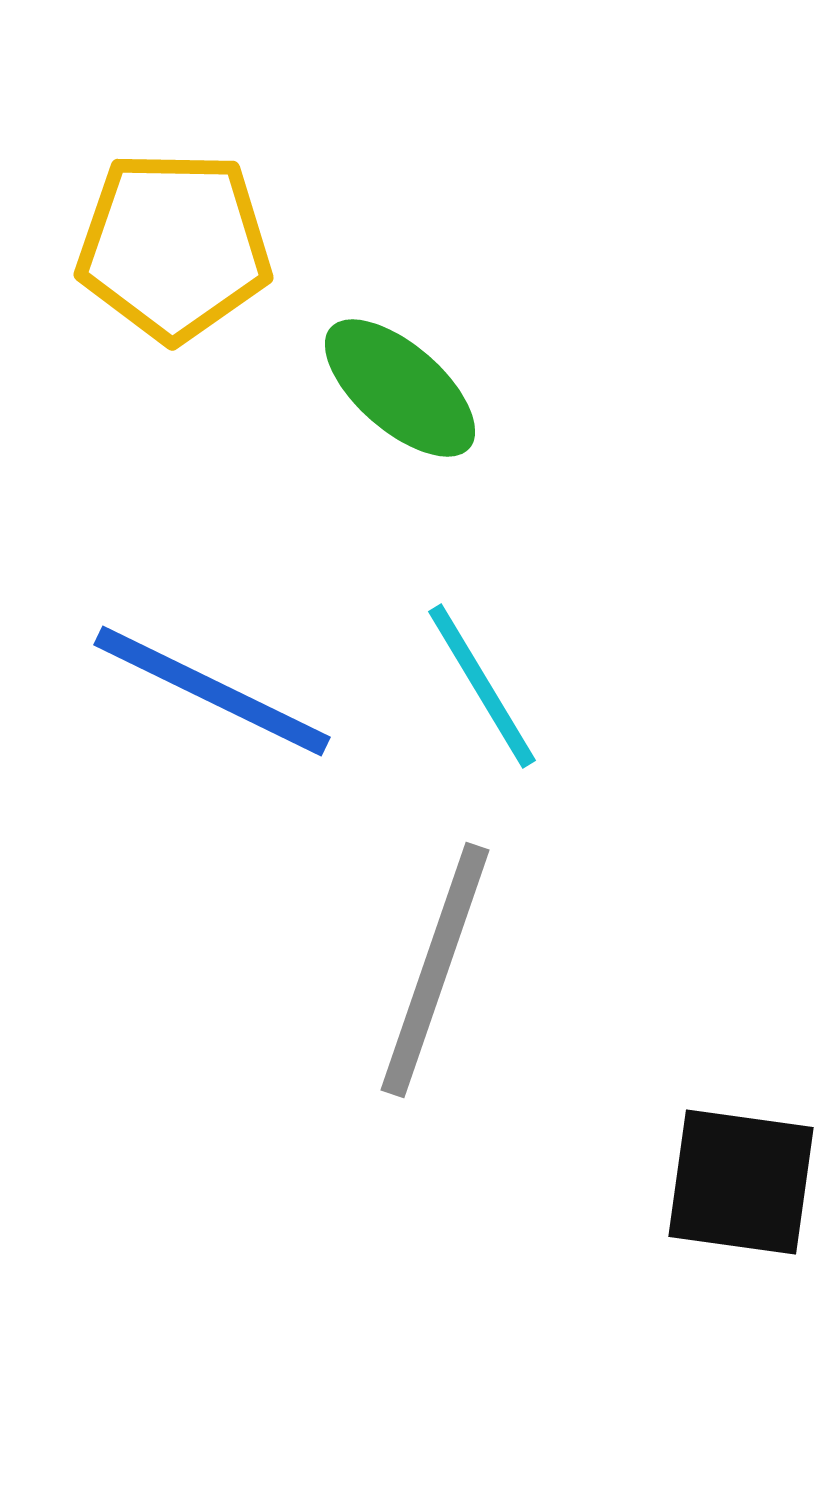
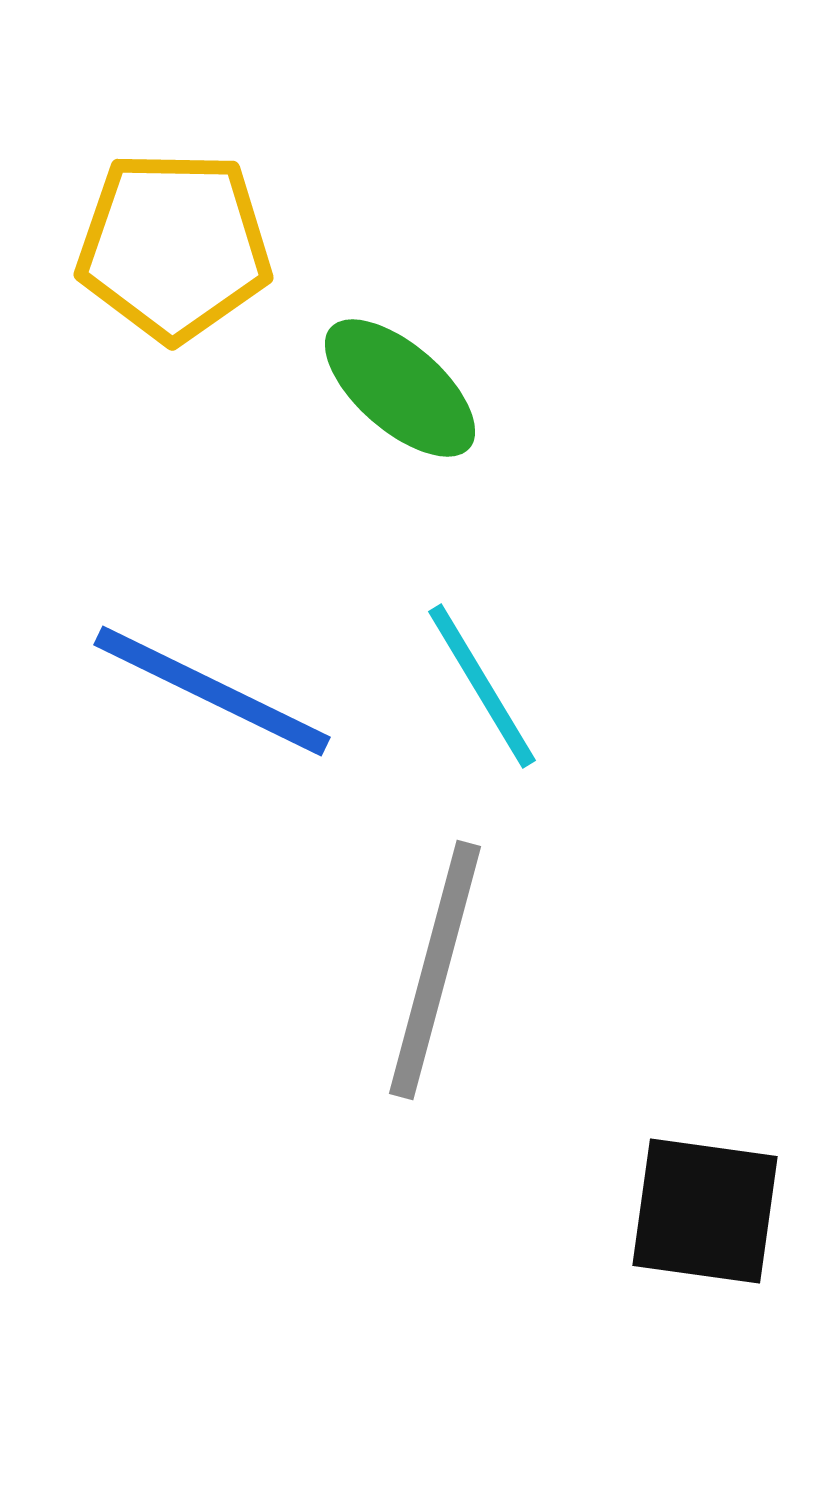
gray line: rotated 4 degrees counterclockwise
black square: moved 36 px left, 29 px down
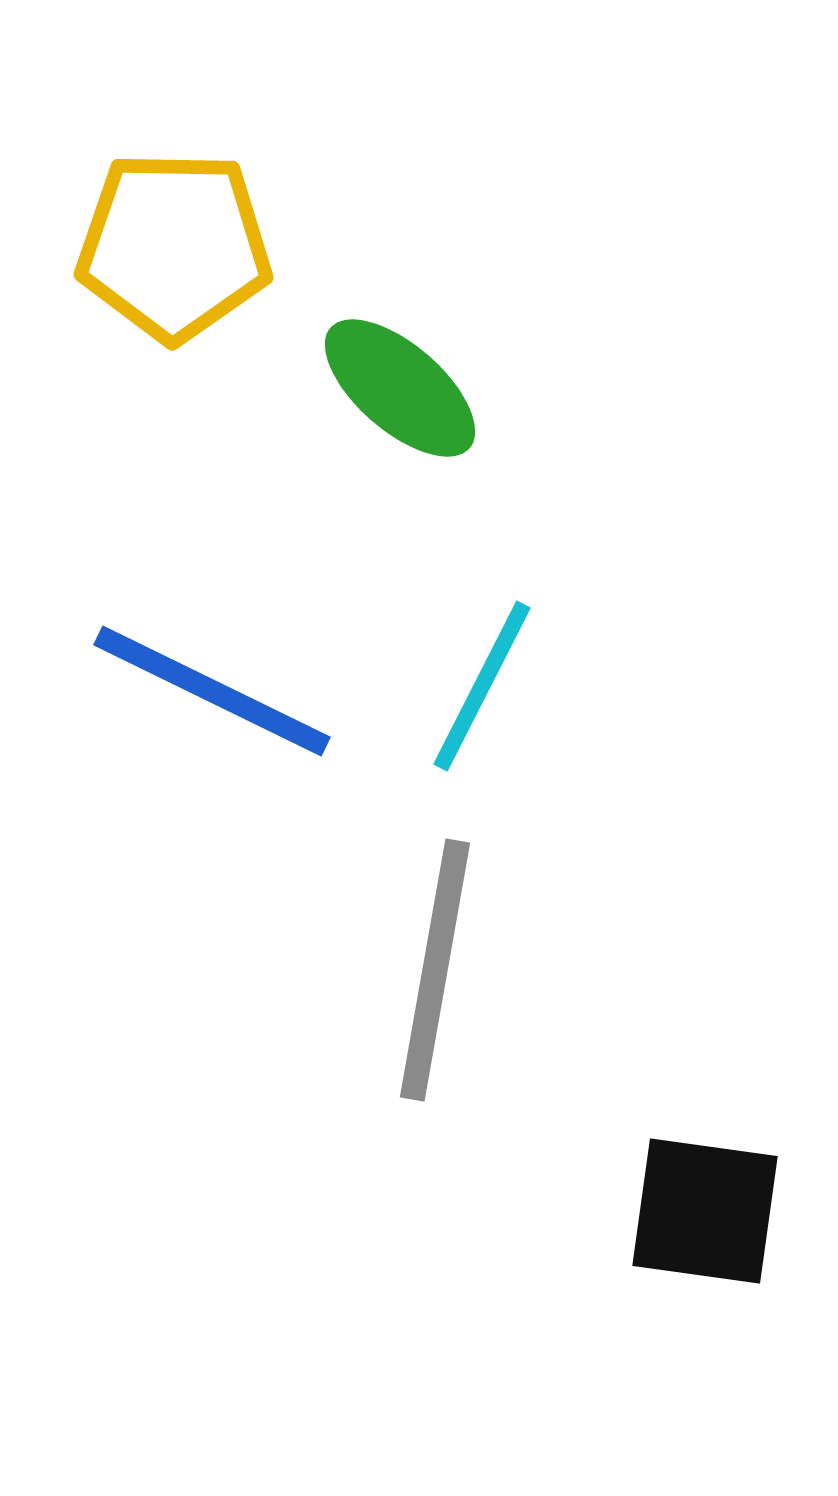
cyan line: rotated 58 degrees clockwise
gray line: rotated 5 degrees counterclockwise
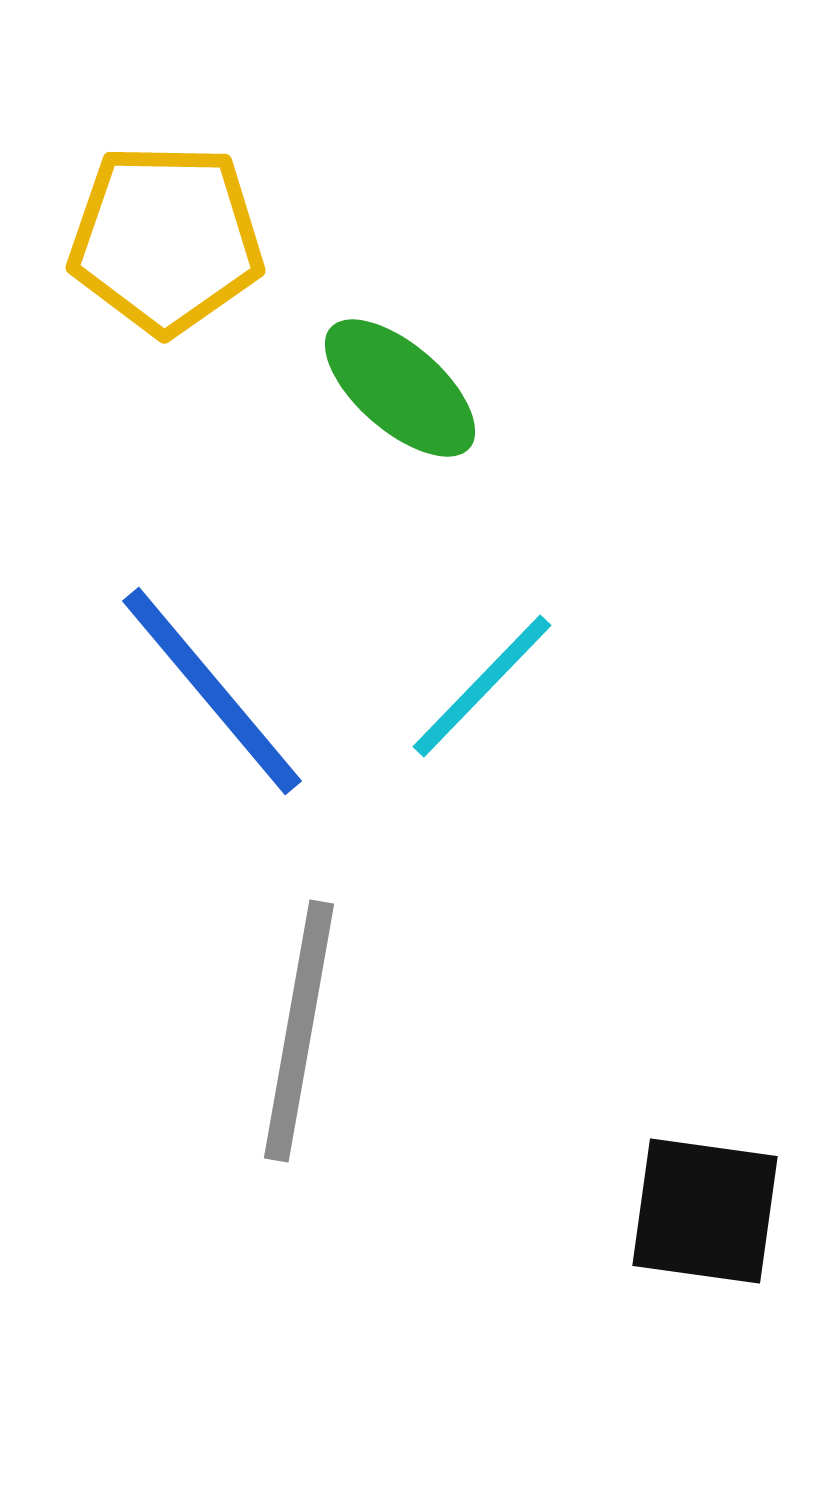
yellow pentagon: moved 8 px left, 7 px up
cyan line: rotated 17 degrees clockwise
blue line: rotated 24 degrees clockwise
gray line: moved 136 px left, 61 px down
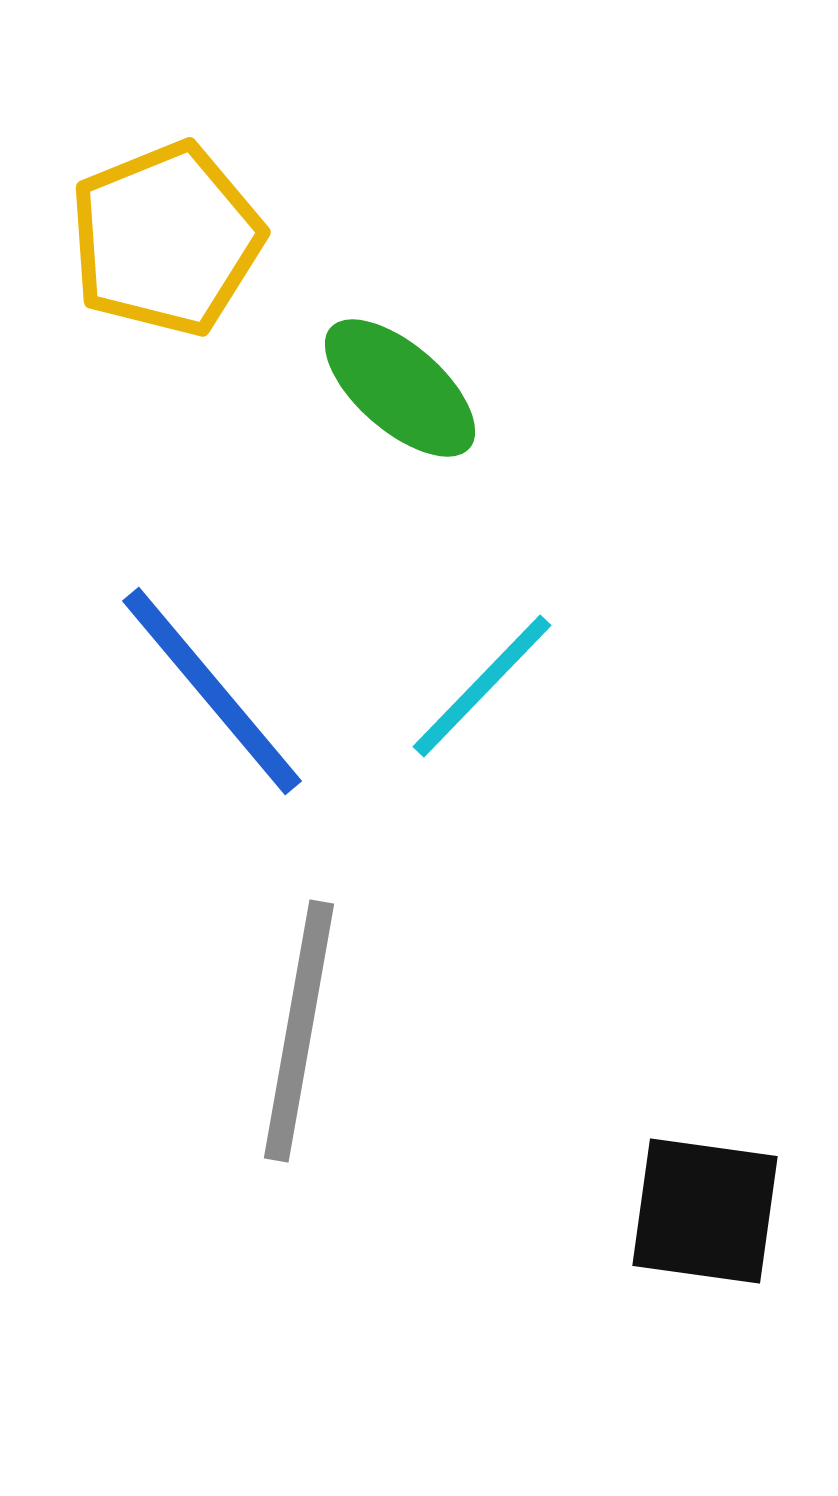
yellow pentagon: rotated 23 degrees counterclockwise
